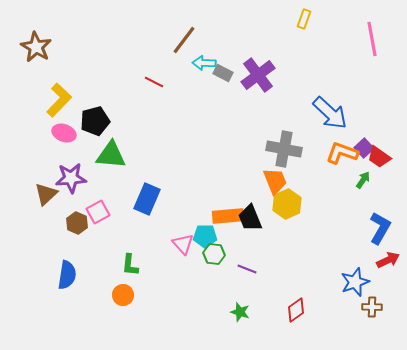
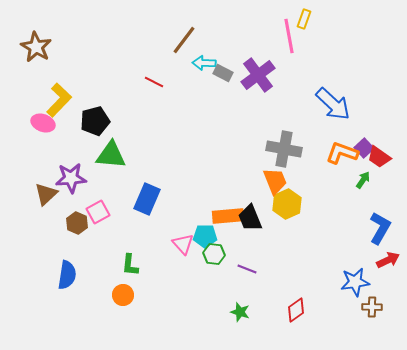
pink line: moved 83 px left, 3 px up
blue arrow: moved 3 px right, 9 px up
pink ellipse: moved 21 px left, 10 px up
blue star: rotated 12 degrees clockwise
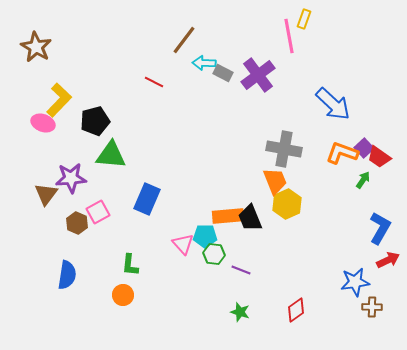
brown triangle: rotated 10 degrees counterclockwise
purple line: moved 6 px left, 1 px down
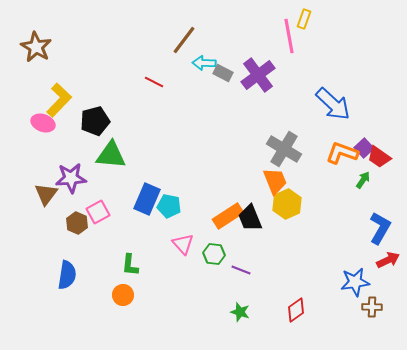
gray cross: rotated 20 degrees clockwise
orange rectangle: rotated 28 degrees counterclockwise
cyan pentagon: moved 36 px left, 30 px up; rotated 10 degrees clockwise
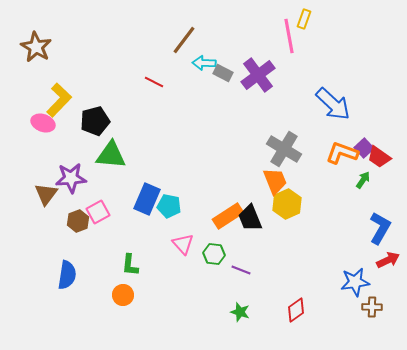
brown hexagon: moved 1 px right, 2 px up; rotated 15 degrees clockwise
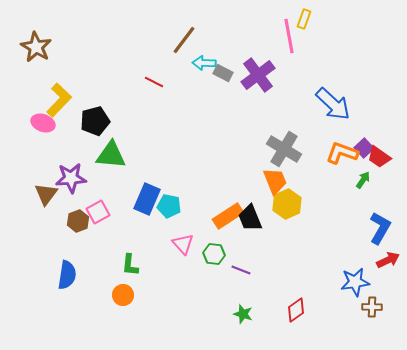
green star: moved 3 px right, 2 px down
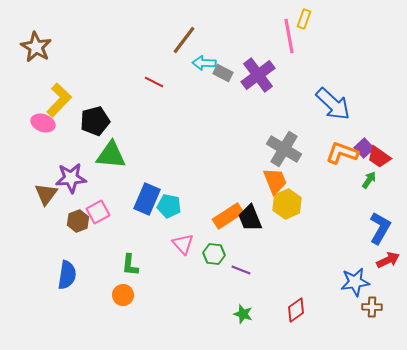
green arrow: moved 6 px right
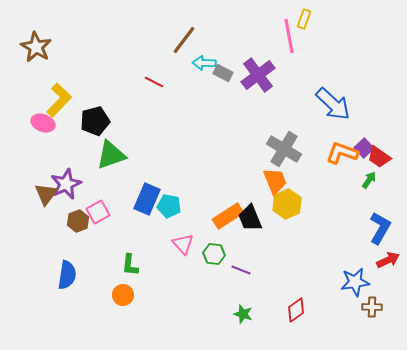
green triangle: rotated 24 degrees counterclockwise
purple star: moved 5 px left, 6 px down; rotated 20 degrees counterclockwise
